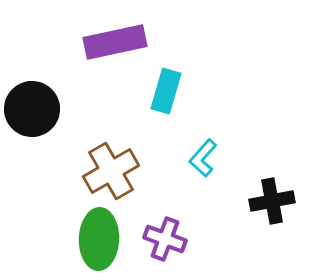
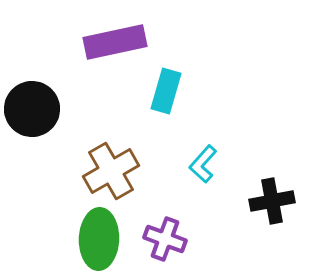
cyan L-shape: moved 6 px down
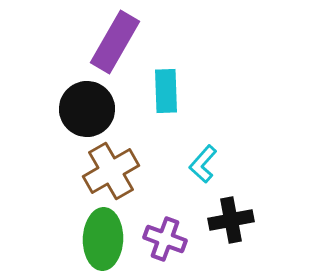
purple rectangle: rotated 48 degrees counterclockwise
cyan rectangle: rotated 18 degrees counterclockwise
black circle: moved 55 px right
black cross: moved 41 px left, 19 px down
green ellipse: moved 4 px right
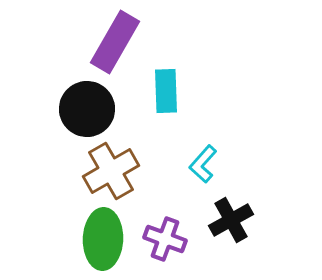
black cross: rotated 18 degrees counterclockwise
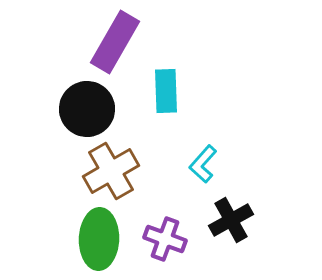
green ellipse: moved 4 px left
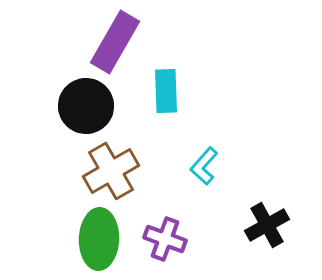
black circle: moved 1 px left, 3 px up
cyan L-shape: moved 1 px right, 2 px down
black cross: moved 36 px right, 5 px down
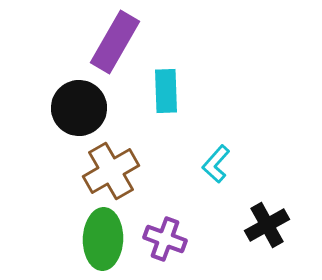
black circle: moved 7 px left, 2 px down
cyan L-shape: moved 12 px right, 2 px up
green ellipse: moved 4 px right
